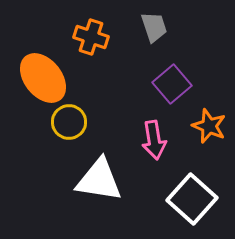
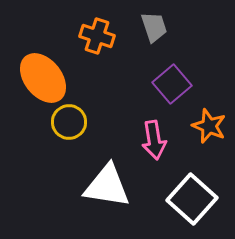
orange cross: moved 6 px right, 1 px up
white triangle: moved 8 px right, 6 px down
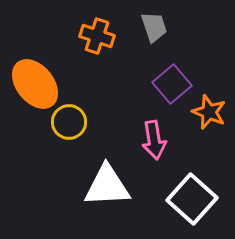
orange ellipse: moved 8 px left, 6 px down
orange star: moved 14 px up
white triangle: rotated 12 degrees counterclockwise
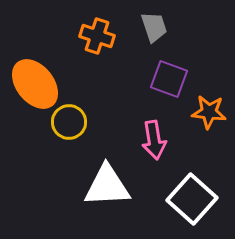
purple square: moved 3 px left, 5 px up; rotated 30 degrees counterclockwise
orange star: rotated 16 degrees counterclockwise
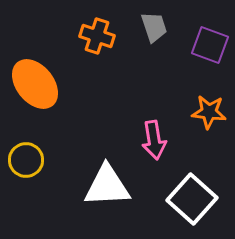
purple square: moved 41 px right, 34 px up
yellow circle: moved 43 px left, 38 px down
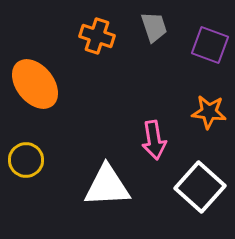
white square: moved 8 px right, 12 px up
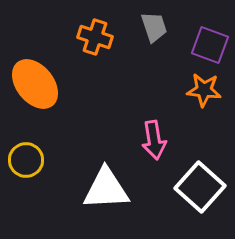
orange cross: moved 2 px left, 1 px down
orange star: moved 5 px left, 22 px up
white triangle: moved 1 px left, 3 px down
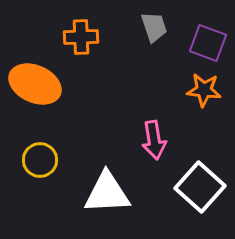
orange cross: moved 14 px left; rotated 20 degrees counterclockwise
purple square: moved 2 px left, 2 px up
orange ellipse: rotated 27 degrees counterclockwise
yellow circle: moved 14 px right
white triangle: moved 1 px right, 4 px down
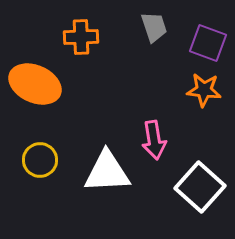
white triangle: moved 21 px up
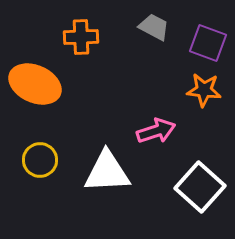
gray trapezoid: rotated 44 degrees counterclockwise
pink arrow: moved 2 px right, 9 px up; rotated 99 degrees counterclockwise
